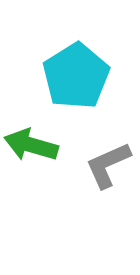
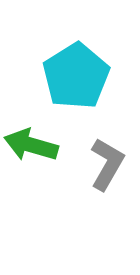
gray L-shape: moved 1 px left, 1 px up; rotated 144 degrees clockwise
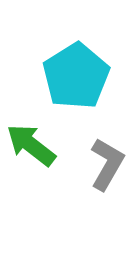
green arrow: rotated 22 degrees clockwise
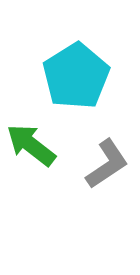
gray L-shape: rotated 26 degrees clockwise
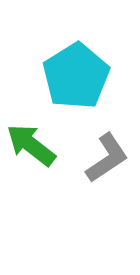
gray L-shape: moved 6 px up
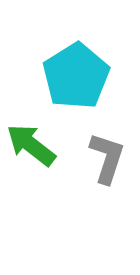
gray L-shape: rotated 38 degrees counterclockwise
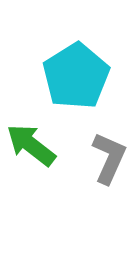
gray L-shape: moved 2 px right; rotated 6 degrees clockwise
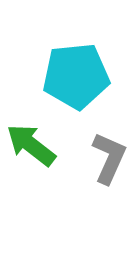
cyan pentagon: rotated 26 degrees clockwise
